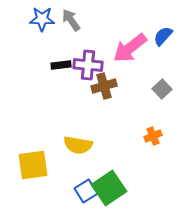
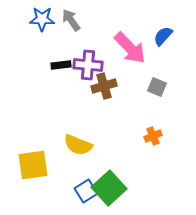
pink arrow: rotated 96 degrees counterclockwise
gray square: moved 5 px left, 2 px up; rotated 24 degrees counterclockwise
yellow semicircle: rotated 12 degrees clockwise
green square: rotated 8 degrees counterclockwise
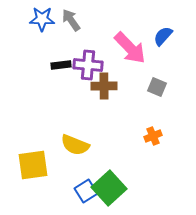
brown cross: rotated 15 degrees clockwise
yellow semicircle: moved 3 px left
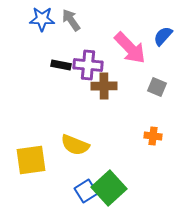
black rectangle: rotated 18 degrees clockwise
orange cross: rotated 30 degrees clockwise
yellow square: moved 2 px left, 5 px up
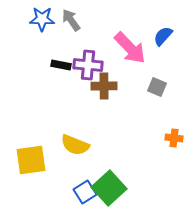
orange cross: moved 21 px right, 2 px down
blue square: moved 1 px left, 1 px down
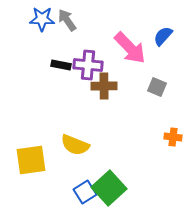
gray arrow: moved 4 px left
orange cross: moved 1 px left, 1 px up
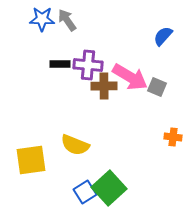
pink arrow: moved 29 px down; rotated 15 degrees counterclockwise
black rectangle: moved 1 px left, 1 px up; rotated 12 degrees counterclockwise
